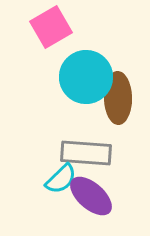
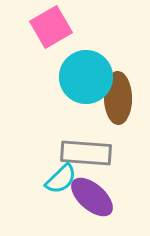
purple ellipse: moved 1 px right, 1 px down
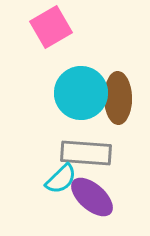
cyan circle: moved 5 px left, 16 px down
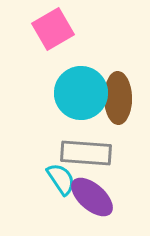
pink square: moved 2 px right, 2 px down
cyan semicircle: rotated 80 degrees counterclockwise
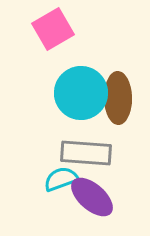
cyan semicircle: rotated 76 degrees counterclockwise
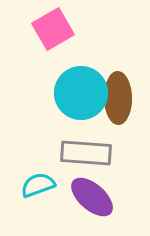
cyan semicircle: moved 23 px left, 6 px down
